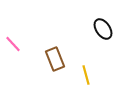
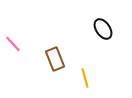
yellow line: moved 1 px left, 3 px down
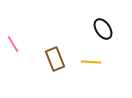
pink line: rotated 12 degrees clockwise
yellow line: moved 6 px right, 16 px up; rotated 72 degrees counterclockwise
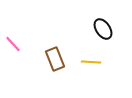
pink line: rotated 12 degrees counterclockwise
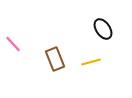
yellow line: rotated 18 degrees counterclockwise
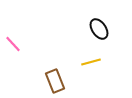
black ellipse: moved 4 px left
brown rectangle: moved 22 px down
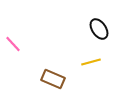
brown rectangle: moved 2 px left, 2 px up; rotated 45 degrees counterclockwise
